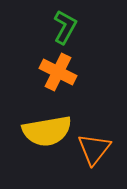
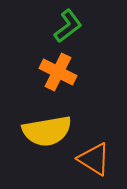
green L-shape: moved 3 px right, 1 px up; rotated 24 degrees clockwise
orange triangle: moved 10 px down; rotated 36 degrees counterclockwise
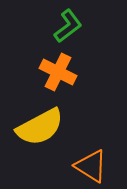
yellow semicircle: moved 7 px left, 4 px up; rotated 18 degrees counterclockwise
orange triangle: moved 3 px left, 7 px down
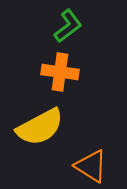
orange cross: moved 2 px right; rotated 18 degrees counterclockwise
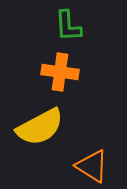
green L-shape: rotated 124 degrees clockwise
orange triangle: moved 1 px right
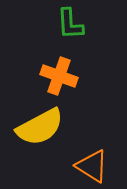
green L-shape: moved 2 px right, 2 px up
orange cross: moved 1 px left, 4 px down; rotated 12 degrees clockwise
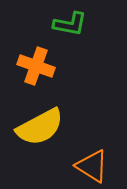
green L-shape: rotated 76 degrees counterclockwise
orange cross: moved 23 px left, 10 px up
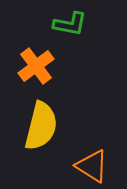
orange cross: rotated 33 degrees clockwise
yellow semicircle: moved 1 px right, 1 px up; rotated 48 degrees counterclockwise
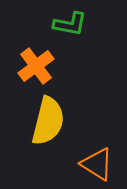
yellow semicircle: moved 7 px right, 5 px up
orange triangle: moved 5 px right, 2 px up
